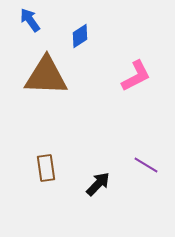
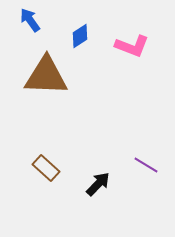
pink L-shape: moved 4 px left, 30 px up; rotated 48 degrees clockwise
brown rectangle: rotated 40 degrees counterclockwise
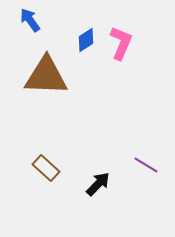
blue diamond: moved 6 px right, 4 px down
pink L-shape: moved 11 px left, 3 px up; rotated 88 degrees counterclockwise
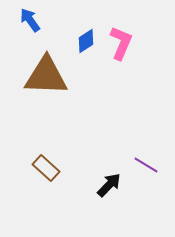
blue diamond: moved 1 px down
black arrow: moved 11 px right, 1 px down
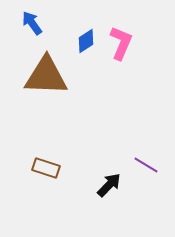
blue arrow: moved 2 px right, 3 px down
brown rectangle: rotated 24 degrees counterclockwise
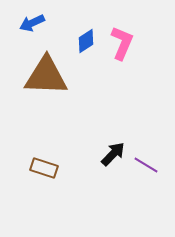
blue arrow: rotated 80 degrees counterclockwise
pink L-shape: moved 1 px right
brown rectangle: moved 2 px left
black arrow: moved 4 px right, 31 px up
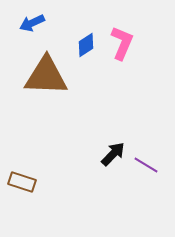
blue diamond: moved 4 px down
brown rectangle: moved 22 px left, 14 px down
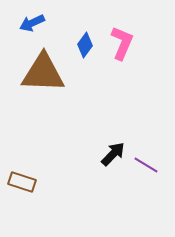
blue diamond: moved 1 px left; rotated 20 degrees counterclockwise
brown triangle: moved 3 px left, 3 px up
